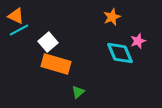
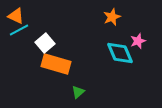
white square: moved 3 px left, 1 px down
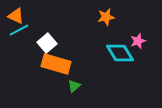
orange star: moved 6 px left; rotated 12 degrees clockwise
white square: moved 2 px right
cyan diamond: rotated 8 degrees counterclockwise
green triangle: moved 4 px left, 6 px up
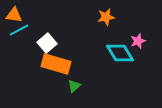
orange triangle: moved 2 px left, 1 px up; rotated 18 degrees counterclockwise
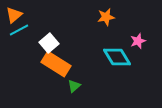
orange triangle: rotated 48 degrees counterclockwise
white square: moved 2 px right
cyan diamond: moved 3 px left, 4 px down
orange rectangle: rotated 16 degrees clockwise
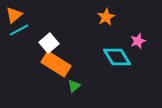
orange star: rotated 18 degrees counterclockwise
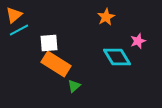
white square: rotated 36 degrees clockwise
